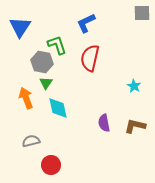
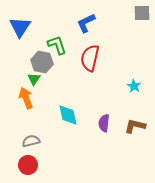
green triangle: moved 12 px left, 4 px up
cyan diamond: moved 10 px right, 7 px down
purple semicircle: rotated 18 degrees clockwise
red circle: moved 23 px left
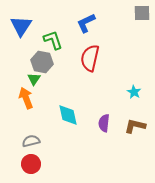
blue triangle: moved 1 px right, 1 px up
green L-shape: moved 4 px left, 5 px up
cyan star: moved 6 px down
red circle: moved 3 px right, 1 px up
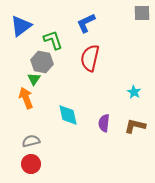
blue triangle: rotated 20 degrees clockwise
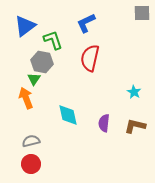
blue triangle: moved 4 px right
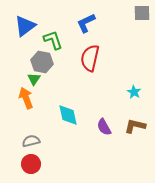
purple semicircle: moved 4 px down; rotated 36 degrees counterclockwise
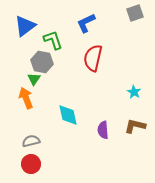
gray square: moved 7 px left; rotated 18 degrees counterclockwise
red semicircle: moved 3 px right
purple semicircle: moved 1 px left, 3 px down; rotated 24 degrees clockwise
